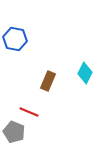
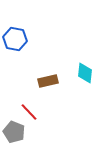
cyan diamond: rotated 20 degrees counterclockwise
brown rectangle: rotated 54 degrees clockwise
red line: rotated 24 degrees clockwise
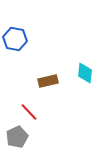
gray pentagon: moved 3 px right, 5 px down; rotated 25 degrees clockwise
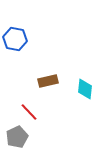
cyan diamond: moved 16 px down
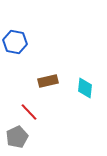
blue hexagon: moved 3 px down
cyan diamond: moved 1 px up
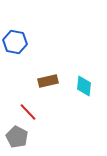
cyan diamond: moved 1 px left, 2 px up
red line: moved 1 px left
gray pentagon: rotated 20 degrees counterclockwise
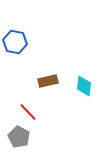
gray pentagon: moved 2 px right
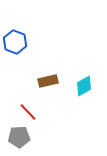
blue hexagon: rotated 10 degrees clockwise
cyan diamond: rotated 55 degrees clockwise
gray pentagon: rotated 30 degrees counterclockwise
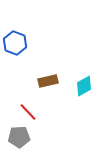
blue hexagon: moved 1 px down
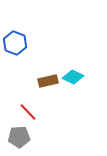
cyan diamond: moved 11 px left, 9 px up; rotated 55 degrees clockwise
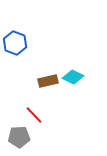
red line: moved 6 px right, 3 px down
